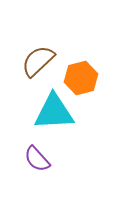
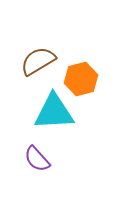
brown semicircle: rotated 12 degrees clockwise
orange hexagon: moved 1 px down
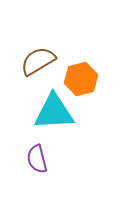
purple semicircle: rotated 28 degrees clockwise
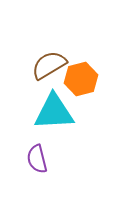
brown semicircle: moved 11 px right, 4 px down
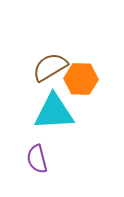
brown semicircle: moved 1 px right, 2 px down
orange hexagon: rotated 16 degrees clockwise
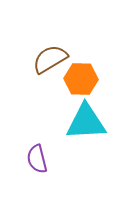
brown semicircle: moved 8 px up
cyan triangle: moved 32 px right, 10 px down
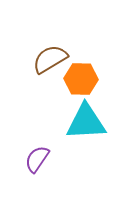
purple semicircle: rotated 48 degrees clockwise
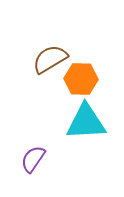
purple semicircle: moved 4 px left
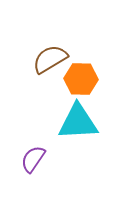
cyan triangle: moved 8 px left
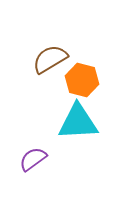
orange hexagon: moved 1 px right, 1 px down; rotated 12 degrees clockwise
purple semicircle: rotated 20 degrees clockwise
